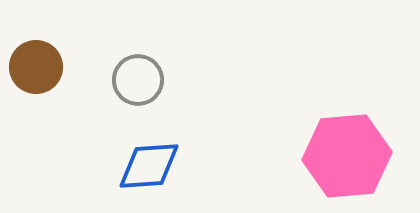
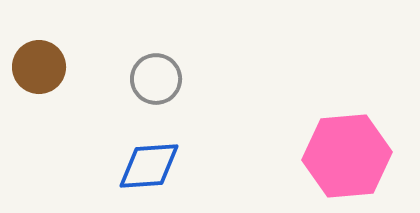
brown circle: moved 3 px right
gray circle: moved 18 px right, 1 px up
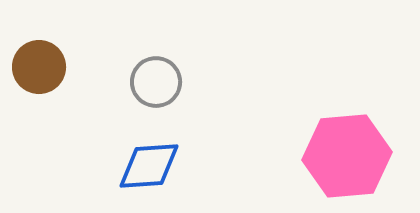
gray circle: moved 3 px down
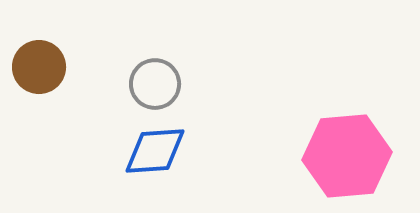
gray circle: moved 1 px left, 2 px down
blue diamond: moved 6 px right, 15 px up
